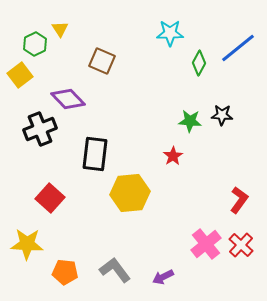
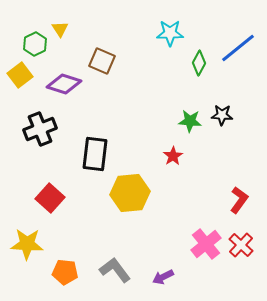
purple diamond: moved 4 px left, 15 px up; rotated 28 degrees counterclockwise
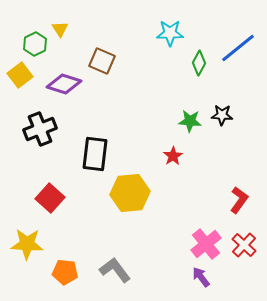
red cross: moved 3 px right
purple arrow: moved 38 px right; rotated 80 degrees clockwise
